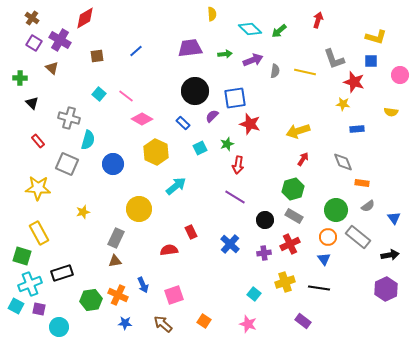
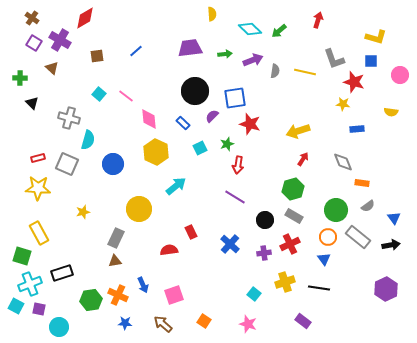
pink diamond at (142, 119): moved 7 px right; rotated 55 degrees clockwise
red rectangle at (38, 141): moved 17 px down; rotated 64 degrees counterclockwise
black arrow at (390, 255): moved 1 px right, 10 px up
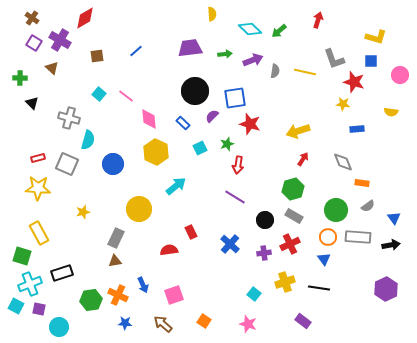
gray rectangle at (358, 237): rotated 35 degrees counterclockwise
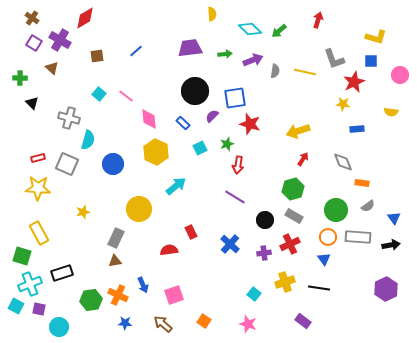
red star at (354, 82): rotated 30 degrees clockwise
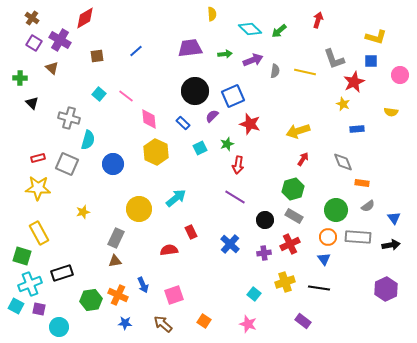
blue square at (235, 98): moved 2 px left, 2 px up; rotated 15 degrees counterclockwise
yellow star at (343, 104): rotated 16 degrees clockwise
cyan arrow at (176, 186): moved 12 px down
